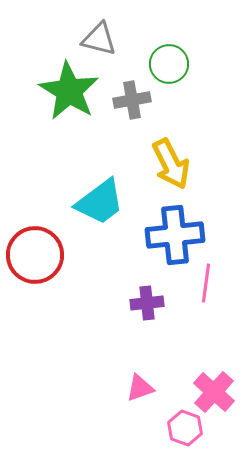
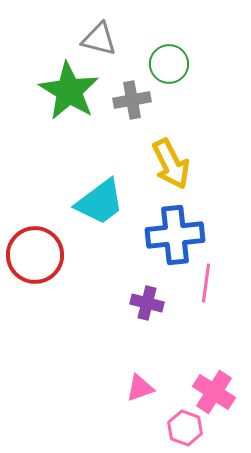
purple cross: rotated 20 degrees clockwise
pink cross: rotated 9 degrees counterclockwise
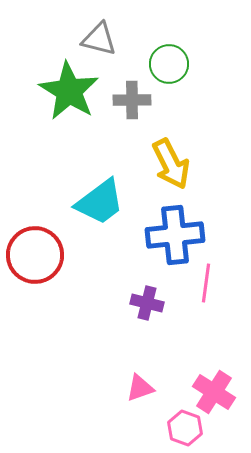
gray cross: rotated 9 degrees clockwise
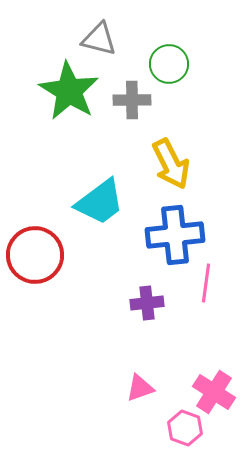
purple cross: rotated 20 degrees counterclockwise
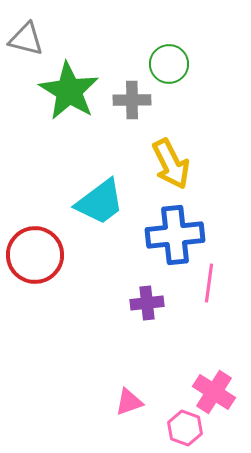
gray triangle: moved 73 px left
pink line: moved 3 px right
pink triangle: moved 11 px left, 14 px down
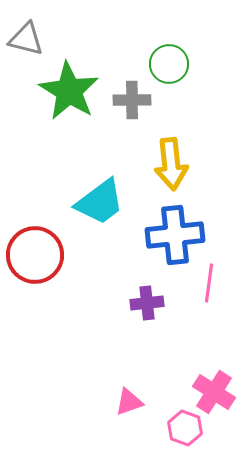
yellow arrow: rotated 21 degrees clockwise
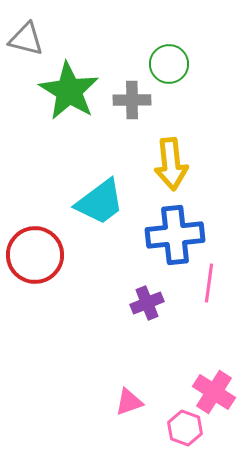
purple cross: rotated 16 degrees counterclockwise
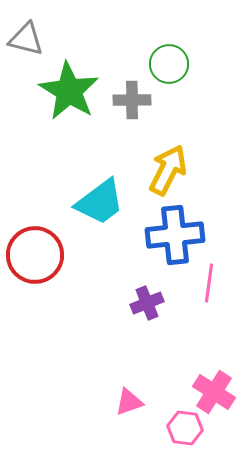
yellow arrow: moved 3 px left, 6 px down; rotated 147 degrees counterclockwise
pink hexagon: rotated 12 degrees counterclockwise
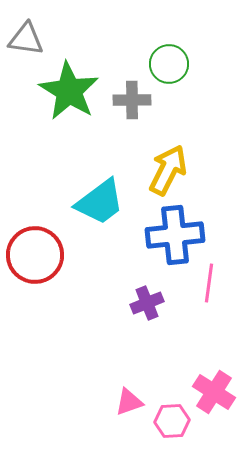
gray triangle: rotated 6 degrees counterclockwise
pink hexagon: moved 13 px left, 7 px up; rotated 12 degrees counterclockwise
